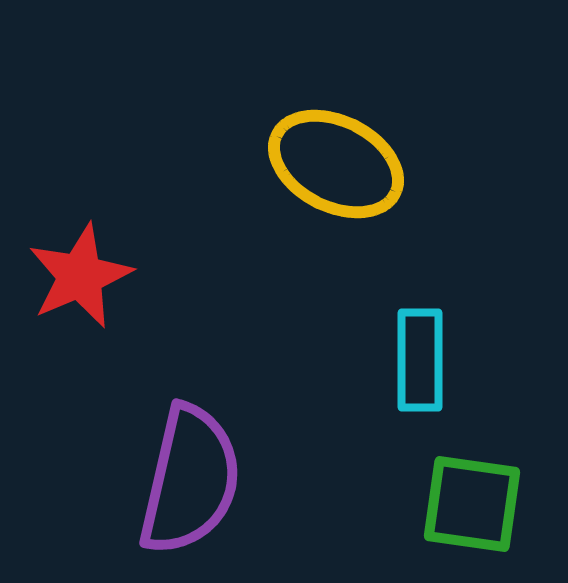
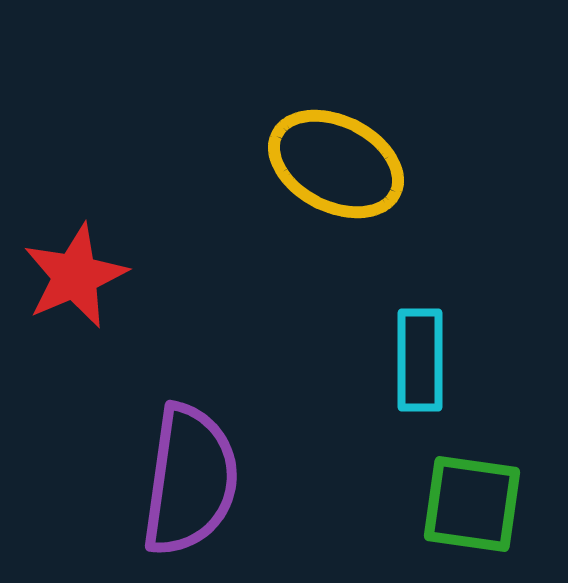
red star: moved 5 px left
purple semicircle: rotated 5 degrees counterclockwise
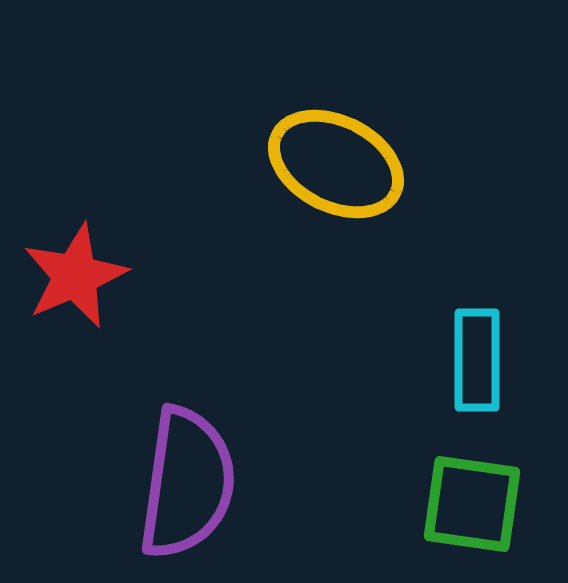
cyan rectangle: moved 57 px right
purple semicircle: moved 3 px left, 3 px down
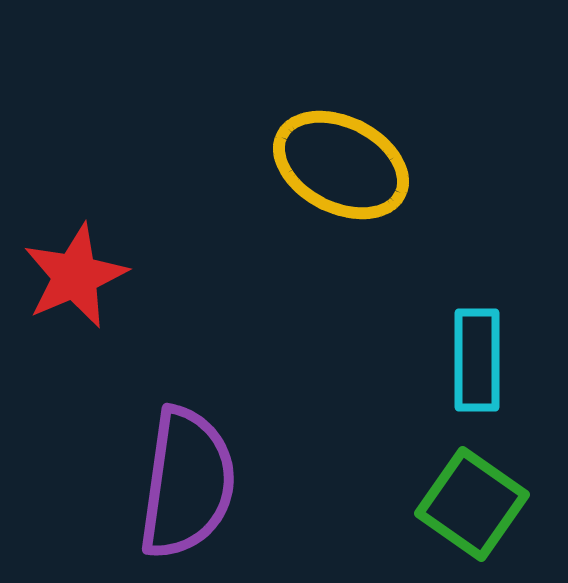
yellow ellipse: moved 5 px right, 1 px down
green square: rotated 27 degrees clockwise
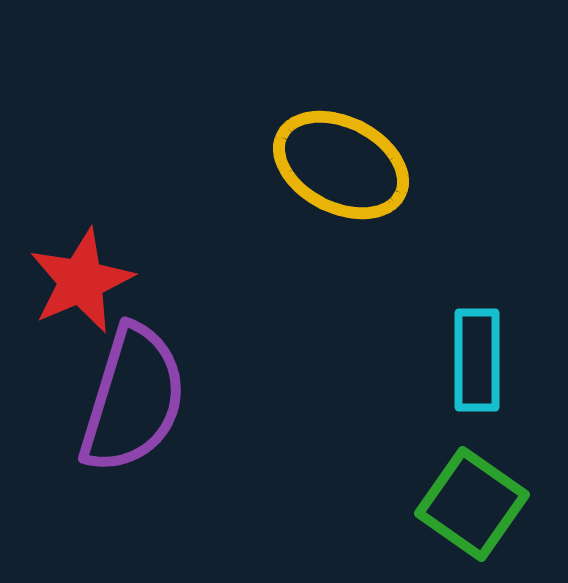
red star: moved 6 px right, 5 px down
purple semicircle: moved 54 px left, 84 px up; rotated 9 degrees clockwise
